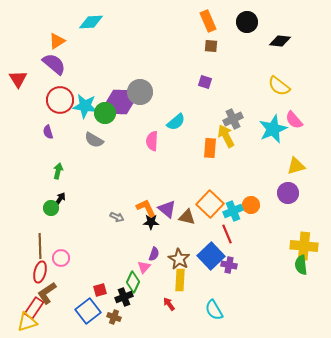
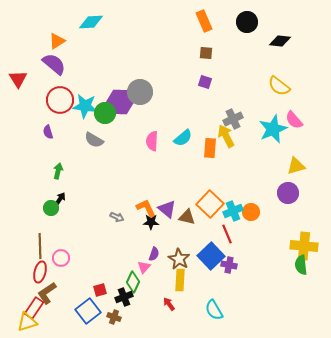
orange rectangle at (208, 21): moved 4 px left
brown square at (211, 46): moved 5 px left, 7 px down
cyan semicircle at (176, 122): moved 7 px right, 16 px down
orange circle at (251, 205): moved 7 px down
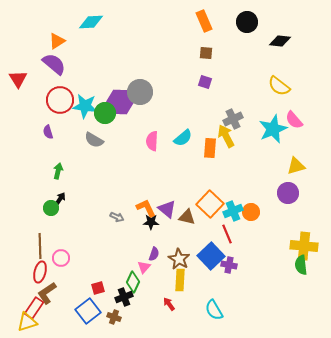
red square at (100, 290): moved 2 px left, 2 px up
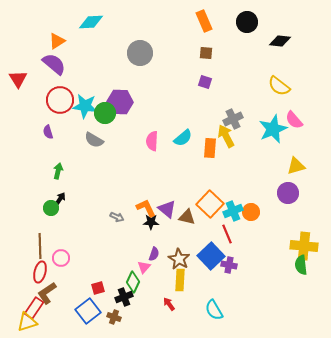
gray circle at (140, 92): moved 39 px up
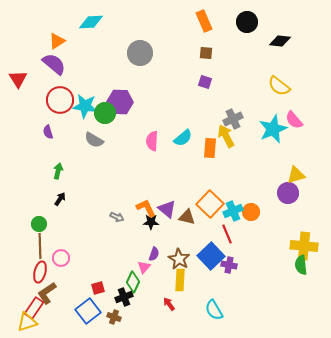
yellow triangle at (296, 166): moved 9 px down
green circle at (51, 208): moved 12 px left, 16 px down
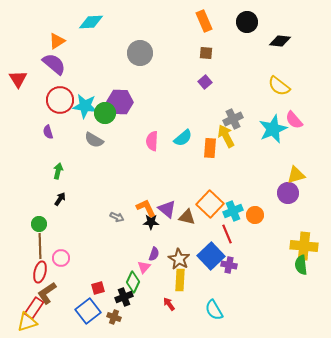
purple square at (205, 82): rotated 32 degrees clockwise
orange circle at (251, 212): moved 4 px right, 3 px down
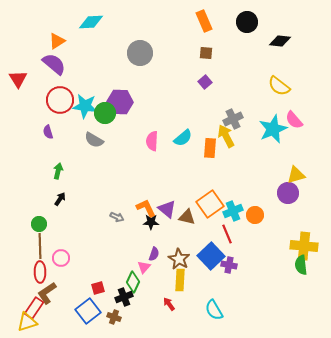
orange square at (210, 204): rotated 12 degrees clockwise
red ellipse at (40, 272): rotated 15 degrees counterclockwise
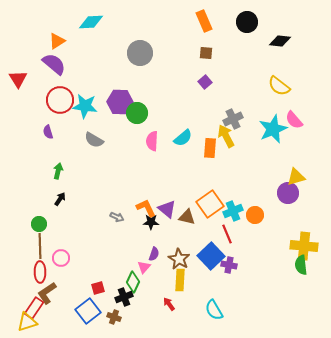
green circle at (105, 113): moved 32 px right
yellow triangle at (296, 175): moved 2 px down
